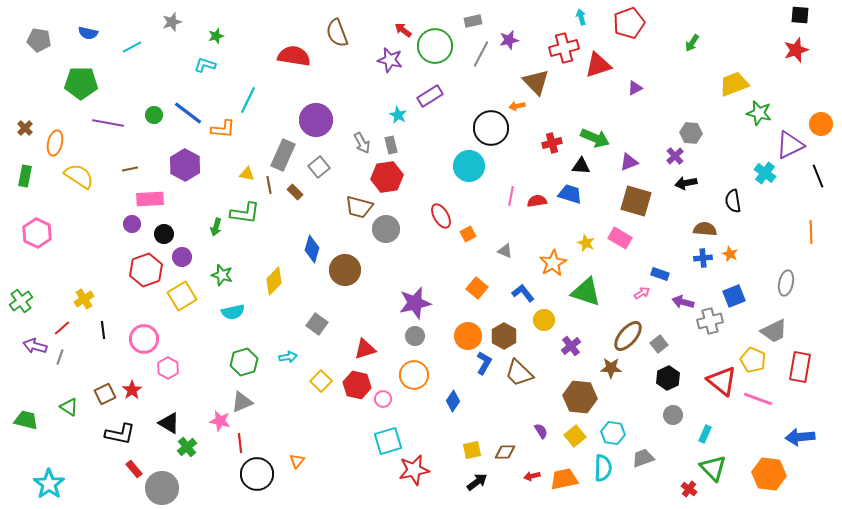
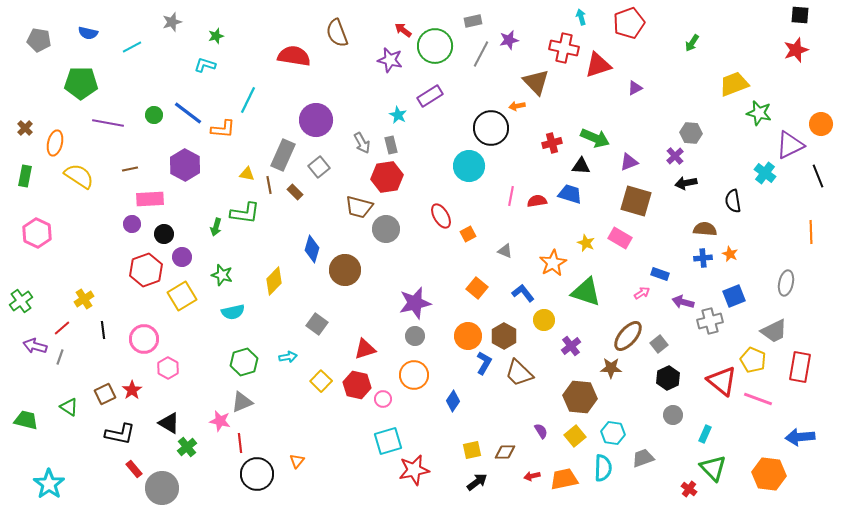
red cross at (564, 48): rotated 28 degrees clockwise
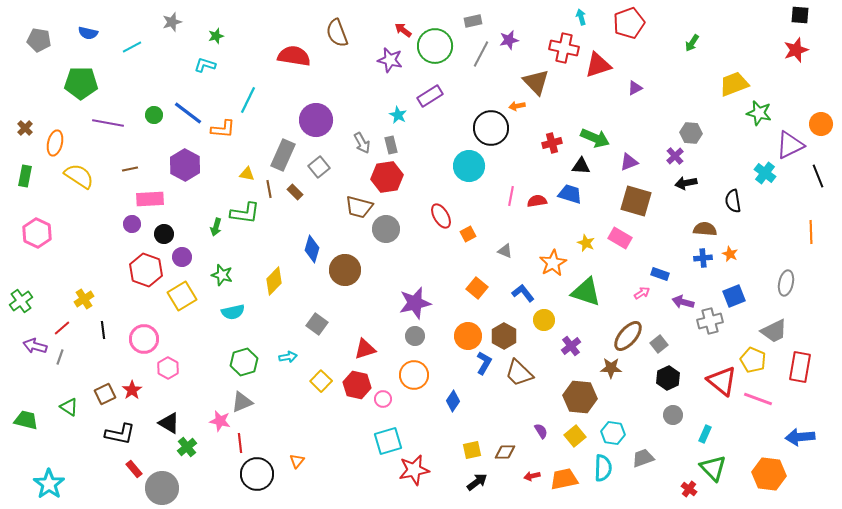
brown line at (269, 185): moved 4 px down
red hexagon at (146, 270): rotated 20 degrees counterclockwise
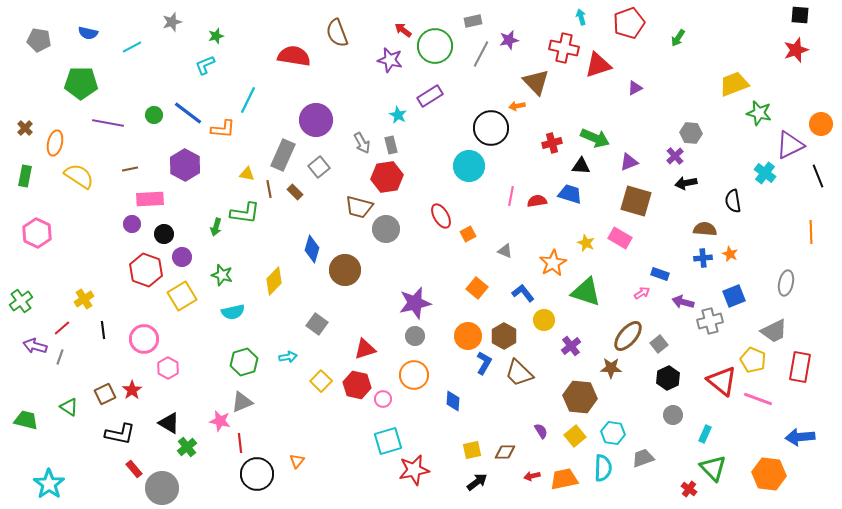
green arrow at (692, 43): moved 14 px left, 5 px up
cyan L-shape at (205, 65): rotated 40 degrees counterclockwise
blue diamond at (453, 401): rotated 30 degrees counterclockwise
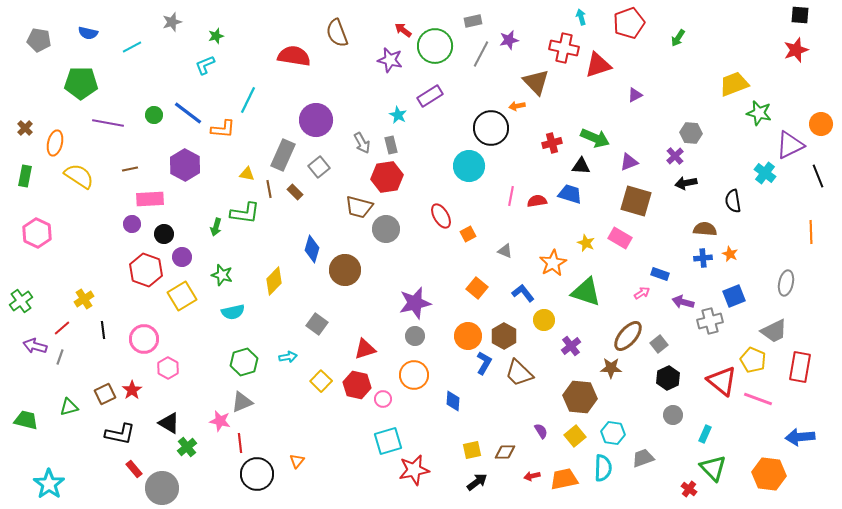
purple triangle at (635, 88): moved 7 px down
green triangle at (69, 407): rotated 48 degrees counterclockwise
